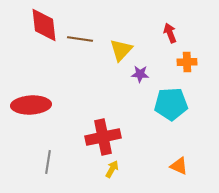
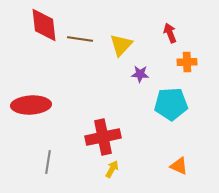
yellow triangle: moved 5 px up
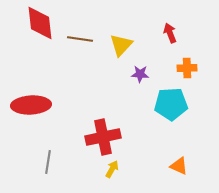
red diamond: moved 4 px left, 2 px up
orange cross: moved 6 px down
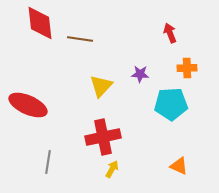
yellow triangle: moved 20 px left, 41 px down
red ellipse: moved 3 px left; rotated 27 degrees clockwise
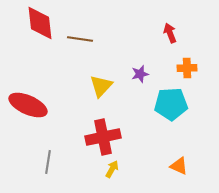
purple star: rotated 18 degrees counterclockwise
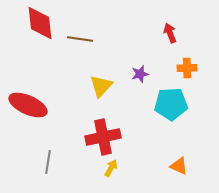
yellow arrow: moved 1 px left, 1 px up
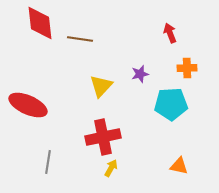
orange triangle: rotated 12 degrees counterclockwise
